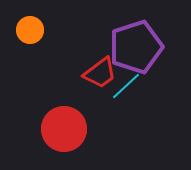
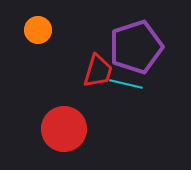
orange circle: moved 8 px right
red trapezoid: moved 2 px left, 2 px up; rotated 36 degrees counterclockwise
cyan line: moved 2 px up; rotated 56 degrees clockwise
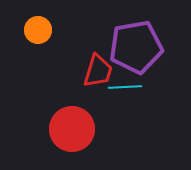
purple pentagon: rotated 8 degrees clockwise
cyan line: moved 1 px left, 3 px down; rotated 16 degrees counterclockwise
red circle: moved 8 px right
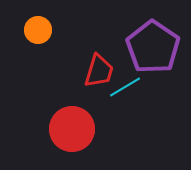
purple pentagon: moved 17 px right; rotated 28 degrees counterclockwise
red trapezoid: moved 1 px right
cyan line: rotated 28 degrees counterclockwise
